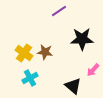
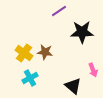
black star: moved 7 px up
pink arrow: rotated 64 degrees counterclockwise
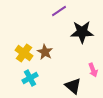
brown star: rotated 21 degrees clockwise
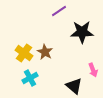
black triangle: moved 1 px right
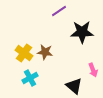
brown star: rotated 21 degrees counterclockwise
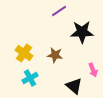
brown star: moved 10 px right, 3 px down
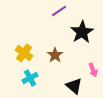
black star: rotated 30 degrees counterclockwise
brown star: rotated 28 degrees clockwise
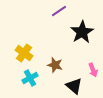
brown star: moved 10 px down; rotated 21 degrees counterclockwise
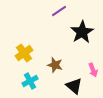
yellow cross: rotated 18 degrees clockwise
cyan cross: moved 3 px down
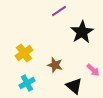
pink arrow: rotated 24 degrees counterclockwise
cyan cross: moved 3 px left, 2 px down
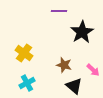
purple line: rotated 35 degrees clockwise
yellow cross: rotated 18 degrees counterclockwise
brown star: moved 9 px right
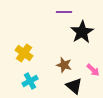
purple line: moved 5 px right, 1 px down
cyan cross: moved 3 px right, 2 px up
